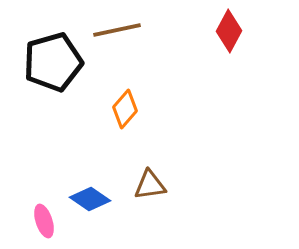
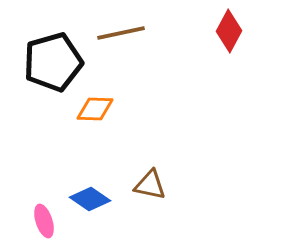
brown line: moved 4 px right, 3 px down
orange diamond: moved 30 px left; rotated 51 degrees clockwise
brown triangle: rotated 20 degrees clockwise
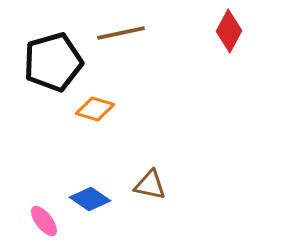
orange diamond: rotated 15 degrees clockwise
pink ellipse: rotated 20 degrees counterclockwise
